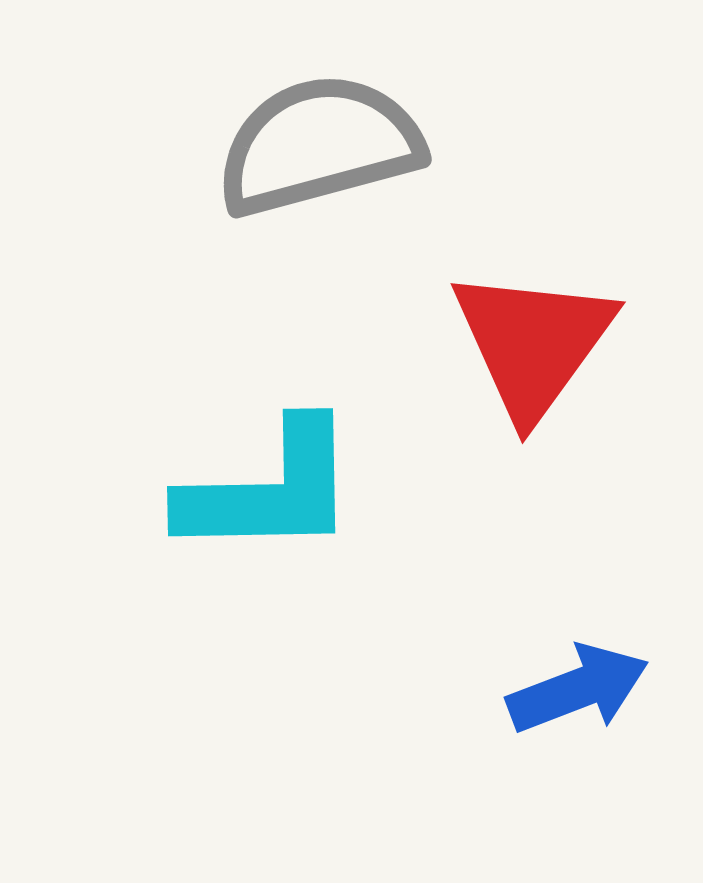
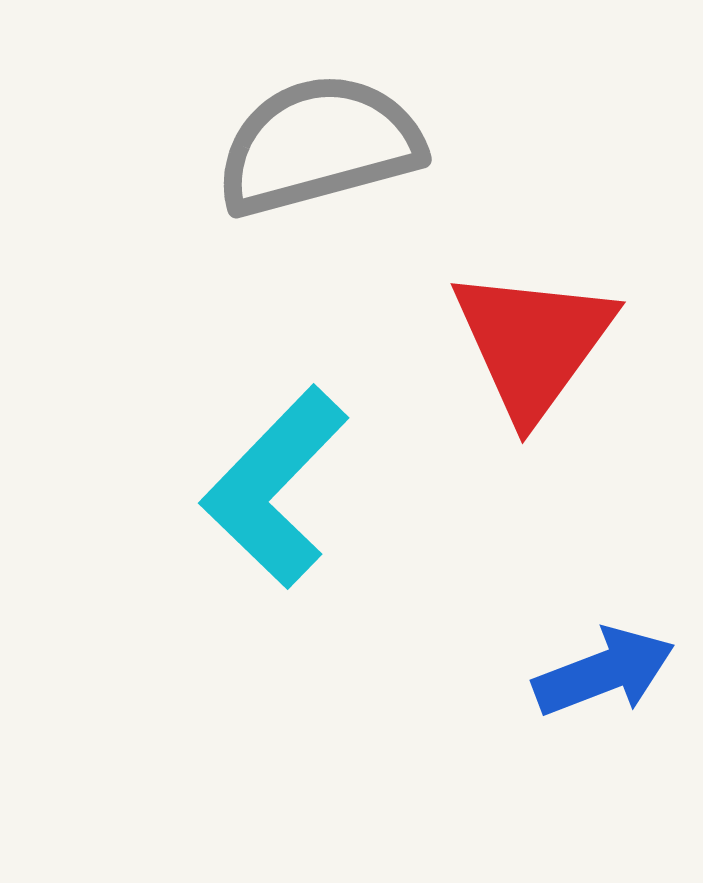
cyan L-shape: moved 6 px right, 3 px up; rotated 135 degrees clockwise
blue arrow: moved 26 px right, 17 px up
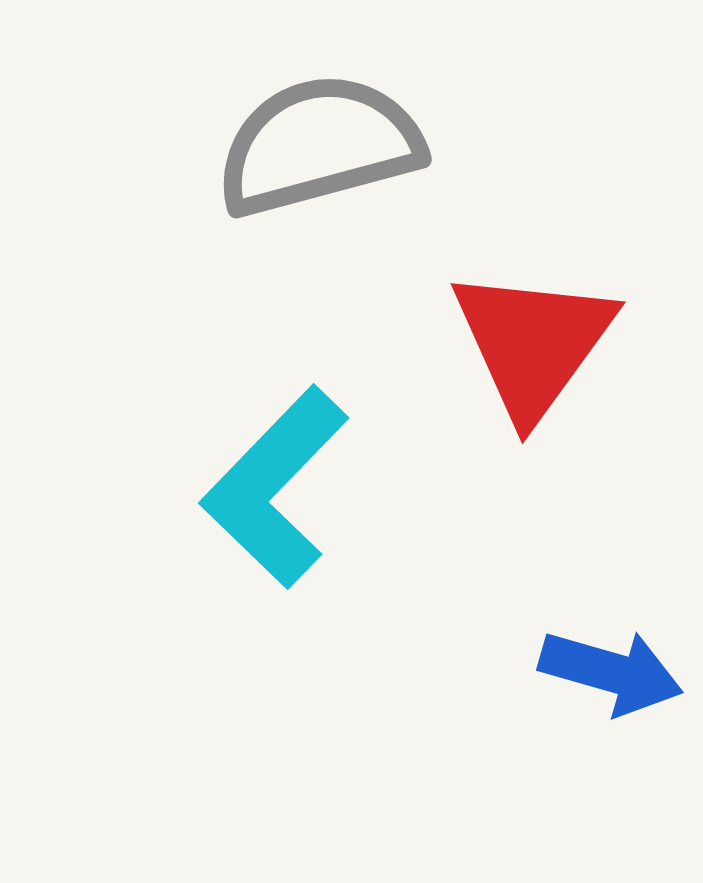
blue arrow: moved 7 px right; rotated 37 degrees clockwise
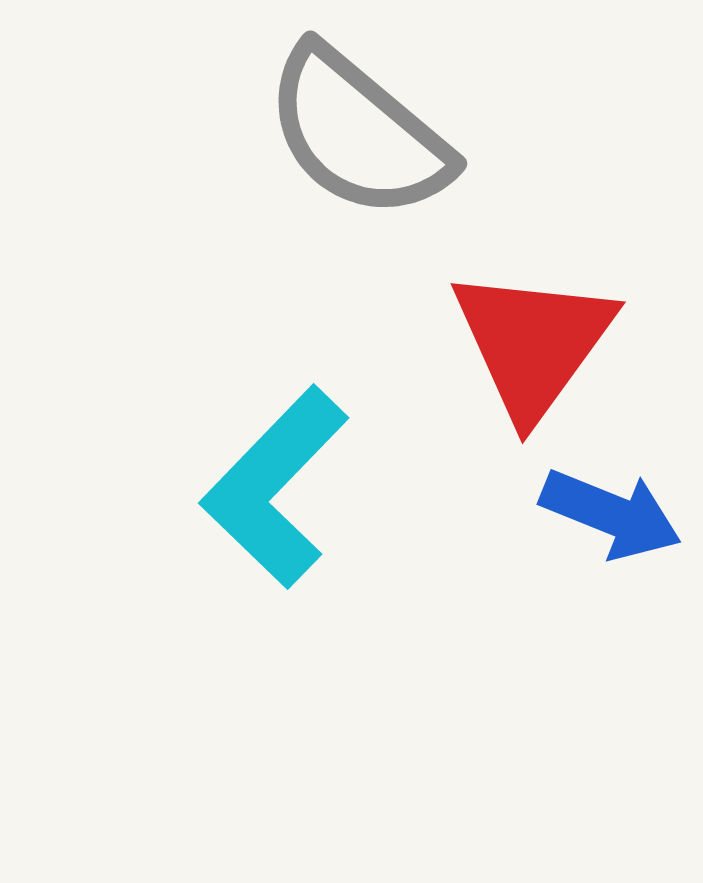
gray semicircle: moved 39 px right, 12 px up; rotated 125 degrees counterclockwise
blue arrow: moved 158 px up; rotated 6 degrees clockwise
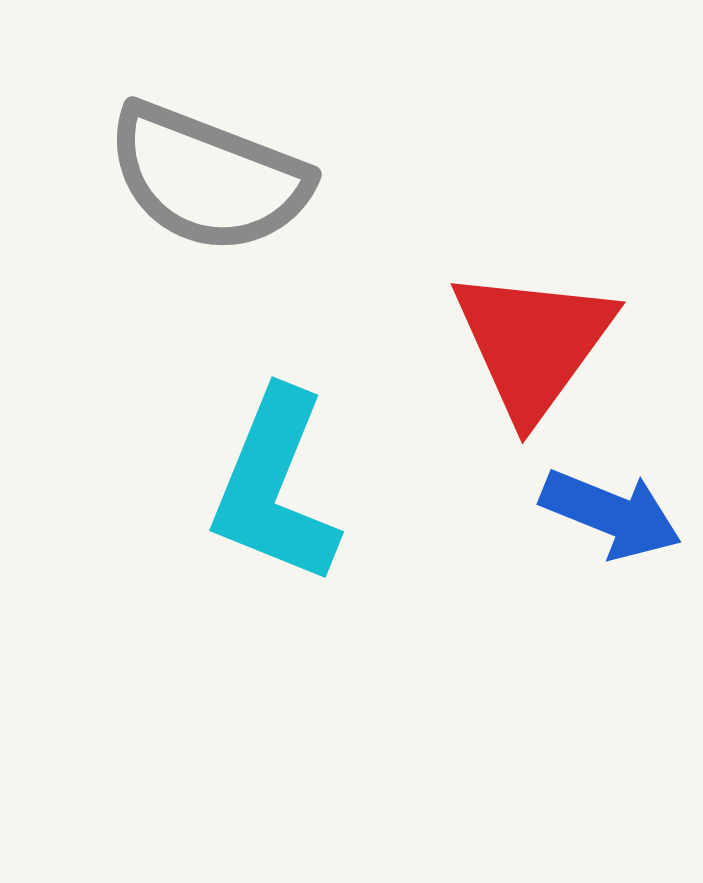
gray semicircle: moved 150 px left, 45 px down; rotated 19 degrees counterclockwise
cyan L-shape: rotated 22 degrees counterclockwise
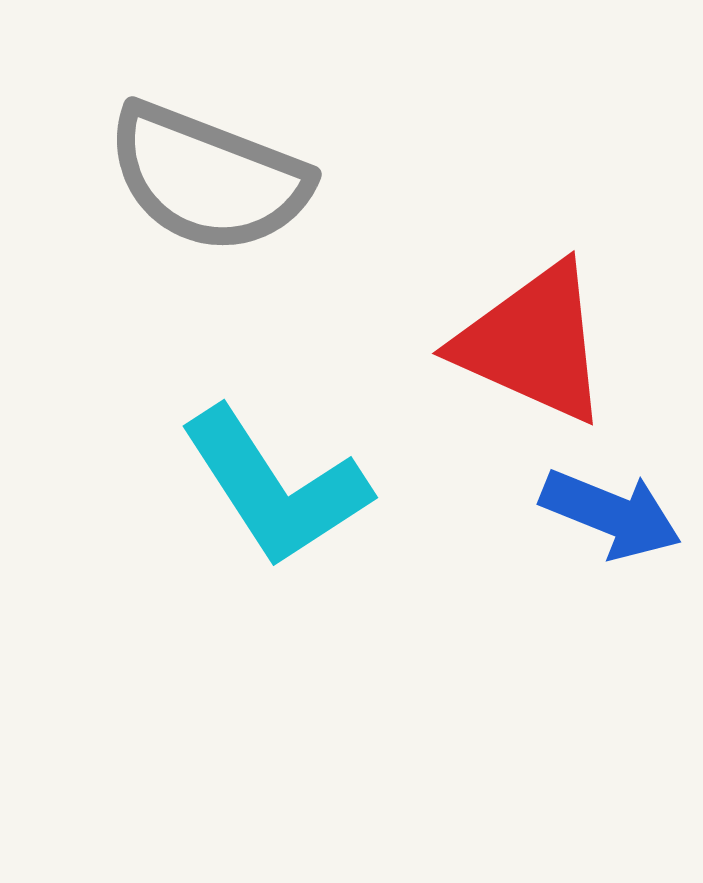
red triangle: rotated 42 degrees counterclockwise
cyan L-shape: rotated 55 degrees counterclockwise
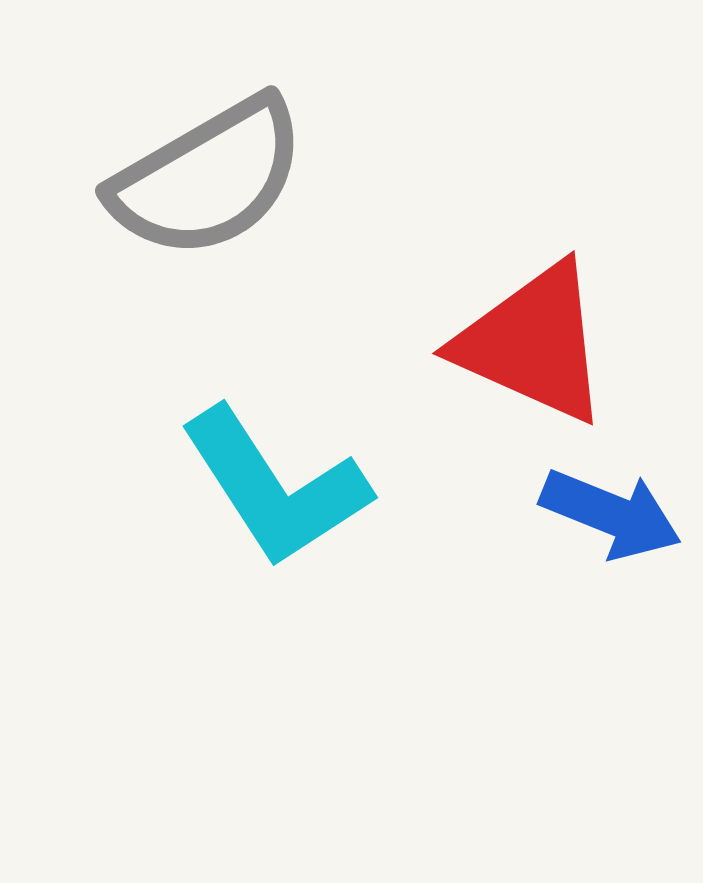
gray semicircle: rotated 51 degrees counterclockwise
